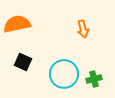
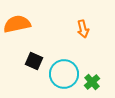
black square: moved 11 px right, 1 px up
green cross: moved 2 px left, 3 px down; rotated 28 degrees counterclockwise
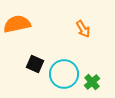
orange arrow: rotated 18 degrees counterclockwise
black square: moved 1 px right, 3 px down
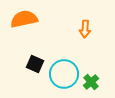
orange semicircle: moved 7 px right, 5 px up
orange arrow: moved 2 px right; rotated 36 degrees clockwise
green cross: moved 1 px left
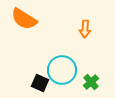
orange semicircle: rotated 136 degrees counterclockwise
black square: moved 5 px right, 19 px down
cyan circle: moved 2 px left, 4 px up
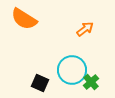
orange arrow: rotated 132 degrees counterclockwise
cyan circle: moved 10 px right
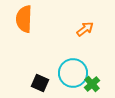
orange semicircle: rotated 60 degrees clockwise
cyan circle: moved 1 px right, 3 px down
green cross: moved 1 px right, 2 px down
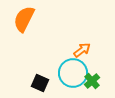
orange semicircle: rotated 24 degrees clockwise
orange arrow: moved 3 px left, 21 px down
green cross: moved 3 px up
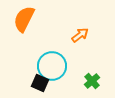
orange arrow: moved 2 px left, 15 px up
cyan circle: moved 21 px left, 7 px up
